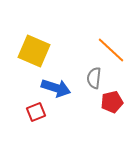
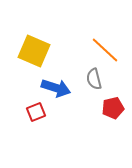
orange line: moved 6 px left
gray semicircle: moved 1 px down; rotated 20 degrees counterclockwise
red pentagon: moved 1 px right, 6 px down
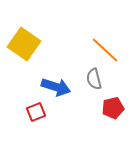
yellow square: moved 10 px left, 7 px up; rotated 12 degrees clockwise
blue arrow: moved 1 px up
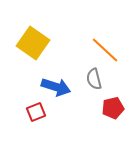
yellow square: moved 9 px right, 1 px up
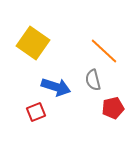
orange line: moved 1 px left, 1 px down
gray semicircle: moved 1 px left, 1 px down
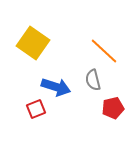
red square: moved 3 px up
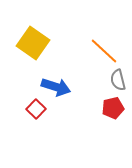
gray semicircle: moved 25 px right
red square: rotated 24 degrees counterclockwise
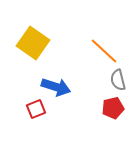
red square: rotated 24 degrees clockwise
